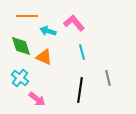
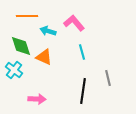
cyan cross: moved 6 px left, 8 px up
black line: moved 3 px right, 1 px down
pink arrow: rotated 36 degrees counterclockwise
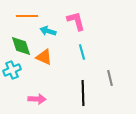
pink L-shape: moved 2 px right, 2 px up; rotated 25 degrees clockwise
cyan cross: moved 2 px left; rotated 30 degrees clockwise
gray line: moved 2 px right
black line: moved 2 px down; rotated 10 degrees counterclockwise
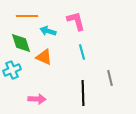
green diamond: moved 3 px up
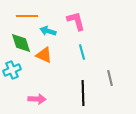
orange triangle: moved 2 px up
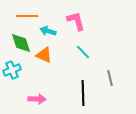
cyan line: moved 1 px right; rotated 28 degrees counterclockwise
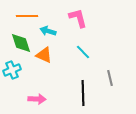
pink L-shape: moved 2 px right, 3 px up
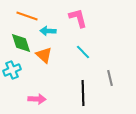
orange line: rotated 20 degrees clockwise
cyan arrow: rotated 14 degrees counterclockwise
orange triangle: rotated 18 degrees clockwise
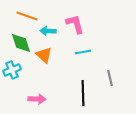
pink L-shape: moved 3 px left, 6 px down
cyan line: rotated 56 degrees counterclockwise
